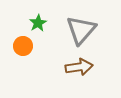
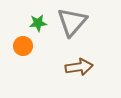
green star: rotated 24 degrees clockwise
gray triangle: moved 9 px left, 8 px up
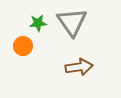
gray triangle: rotated 16 degrees counterclockwise
